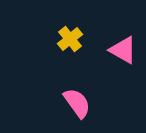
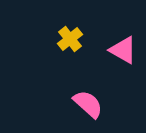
pink semicircle: moved 11 px right, 1 px down; rotated 12 degrees counterclockwise
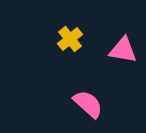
pink triangle: rotated 20 degrees counterclockwise
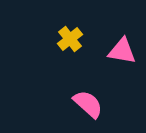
pink triangle: moved 1 px left, 1 px down
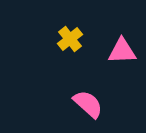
pink triangle: rotated 12 degrees counterclockwise
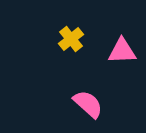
yellow cross: moved 1 px right
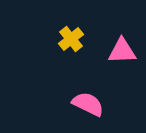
pink semicircle: rotated 16 degrees counterclockwise
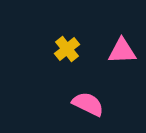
yellow cross: moved 4 px left, 10 px down
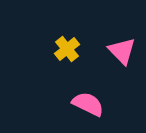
pink triangle: rotated 48 degrees clockwise
